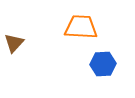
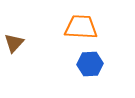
blue hexagon: moved 13 px left
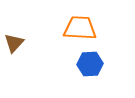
orange trapezoid: moved 1 px left, 1 px down
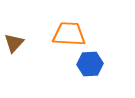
orange trapezoid: moved 11 px left, 6 px down
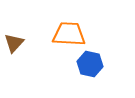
blue hexagon: rotated 15 degrees clockwise
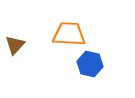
brown triangle: moved 1 px right, 2 px down
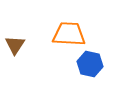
brown triangle: rotated 10 degrees counterclockwise
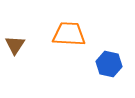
blue hexagon: moved 19 px right
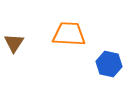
brown triangle: moved 1 px left, 2 px up
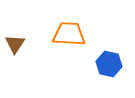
brown triangle: moved 1 px right, 1 px down
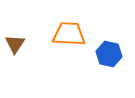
blue hexagon: moved 10 px up
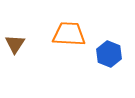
blue hexagon: rotated 10 degrees clockwise
